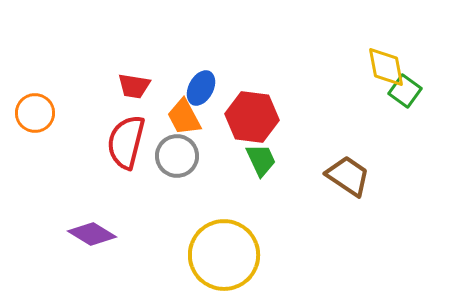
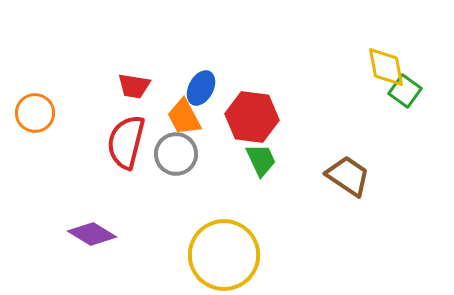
gray circle: moved 1 px left, 2 px up
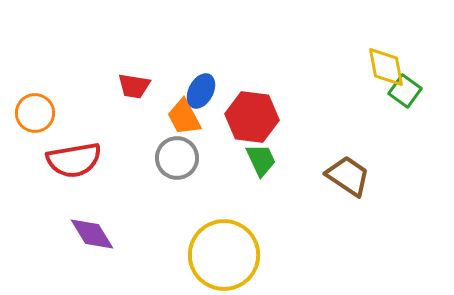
blue ellipse: moved 3 px down
red semicircle: moved 52 px left, 18 px down; rotated 114 degrees counterclockwise
gray circle: moved 1 px right, 4 px down
purple diamond: rotated 27 degrees clockwise
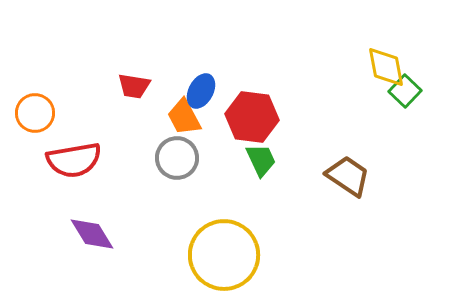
green square: rotated 8 degrees clockwise
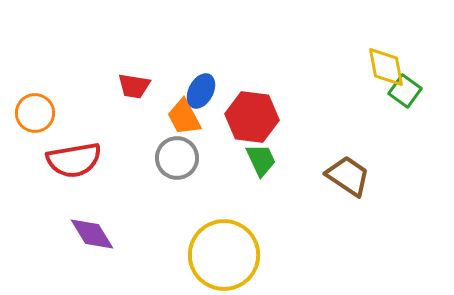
green square: rotated 8 degrees counterclockwise
